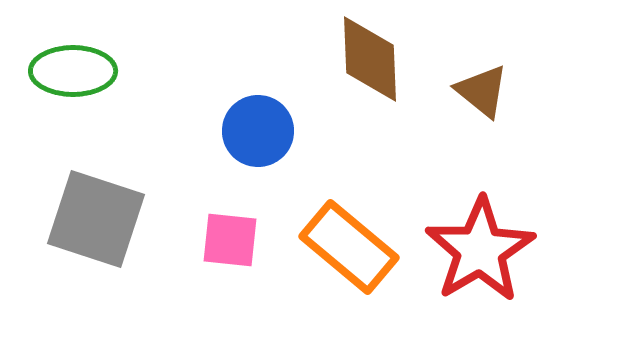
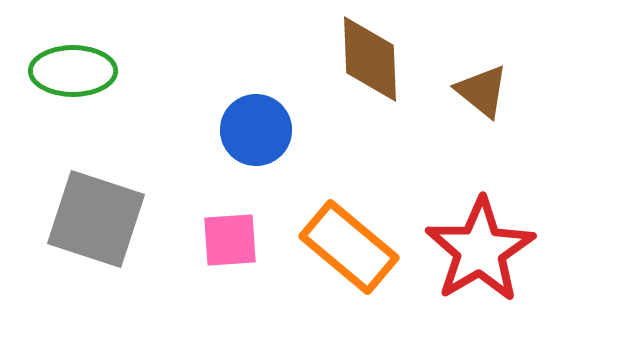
blue circle: moved 2 px left, 1 px up
pink square: rotated 10 degrees counterclockwise
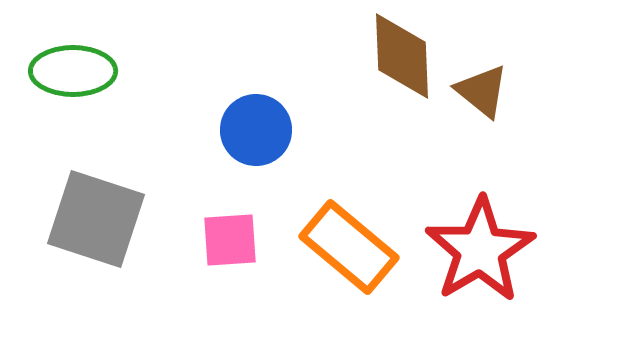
brown diamond: moved 32 px right, 3 px up
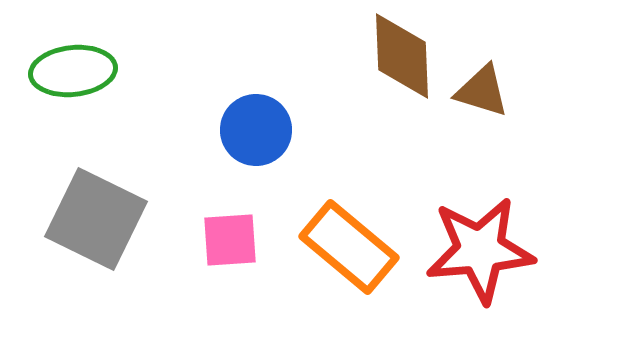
green ellipse: rotated 6 degrees counterclockwise
brown triangle: rotated 22 degrees counterclockwise
gray square: rotated 8 degrees clockwise
red star: rotated 26 degrees clockwise
